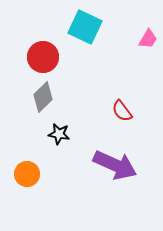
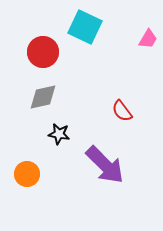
red circle: moved 5 px up
gray diamond: rotated 32 degrees clockwise
purple arrow: moved 10 px left; rotated 21 degrees clockwise
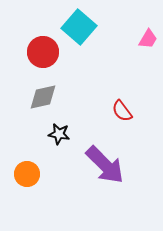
cyan square: moved 6 px left; rotated 16 degrees clockwise
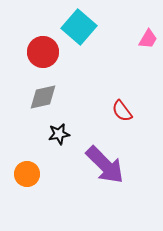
black star: rotated 20 degrees counterclockwise
